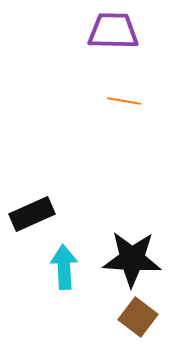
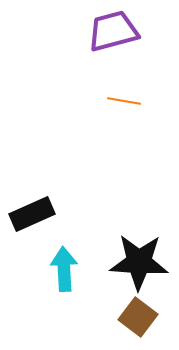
purple trapezoid: rotated 16 degrees counterclockwise
black star: moved 7 px right, 3 px down
cyan arrow: moved 2 px down
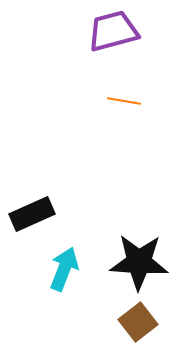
cyan arrow: rotated 24 degrees clockwise
brown square: moved 5 px down; rotated 15 degrees clockwise
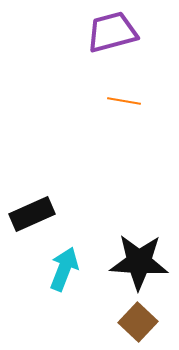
purple trapezoid: moved 1 px left, 1 px down
brown square: rotated 9 degrees counterclockwise
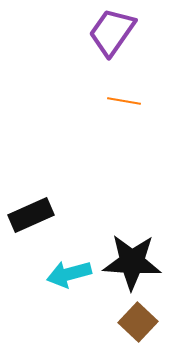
purple trapezoid: rotated 40 degrees counterclockwise
black rectangle: moved 1 px left, 1 px down
black star: moved 7 px left
cyan arrow: moved 5 px right, 5 px down; rotated 126 degrees counterclockwise
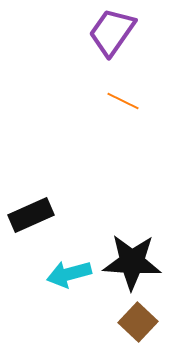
orange line: moved 1 px left; rotated 16 degrees clockwise
